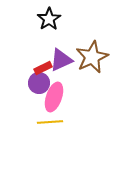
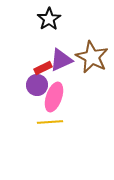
brown star: rotated 20 degrees counterclockwise
purple circle: moved 2 px left, 2 px down
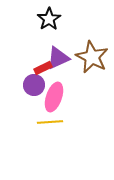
purple triangle: moved 3 px left, 2 px up
purple circle: moved 3 px left
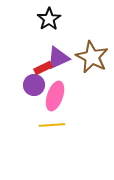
pink ellipse: moved 1 px right, 1 px up
yellow line: moved 2 px right, 3 px down
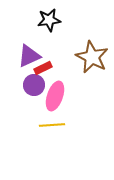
black star: moved 1 px down; rotated 25 degrees clockwise
purple triangle: moved 29 px left, 2 px up
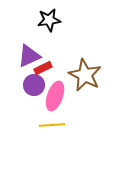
brown star: moved 7 px left, 18 px down
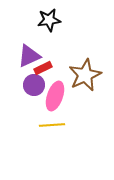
brown star: rotated 20 degrees clockwise
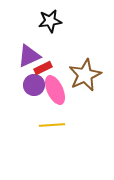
black star: moved 1 px right, 1 px down
pink ellipse: moved 6 px up; rotated 44 degrees counterclockwise
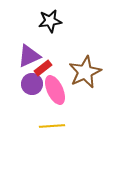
red rectangle: rotated 12 degrees counterclockwise
brown star: moved 3 px up
purple circle: moved 2 px left, 1 px up
yellow line: moved 1 px down
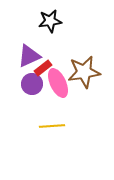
brown star: moved 1 px left; rotated 16 degrees clockwise
pink ellipse: moved 3 px right, 7 px up
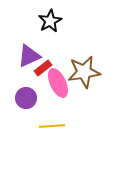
black star: rotated 20 degrees counterclockwise
purple circle: moved 6 px left, 14 px down
